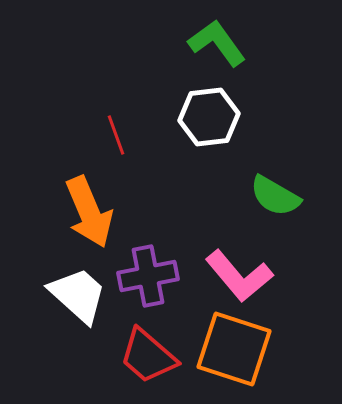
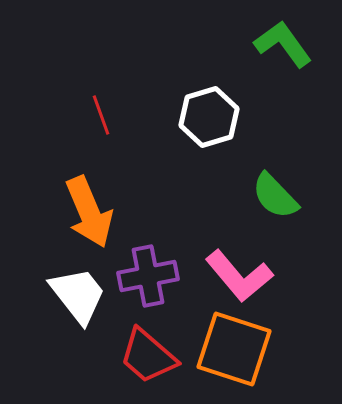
green L-shape: moved 66 px right, 1 px down
white hexagon: rotated 10 degrees counterclockwise
red line: moved 15 px left, 20 px up
green semicircle: rotated 16 degrees clockwise
white trapezoid: rotated 10 degrees clockwise
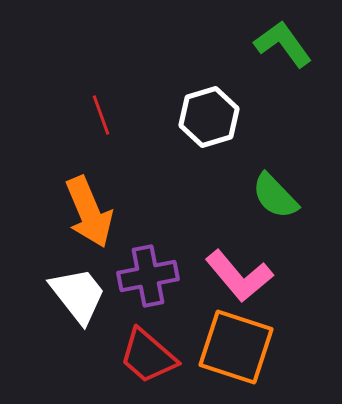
orange square: moved 2 px right, 2 px up
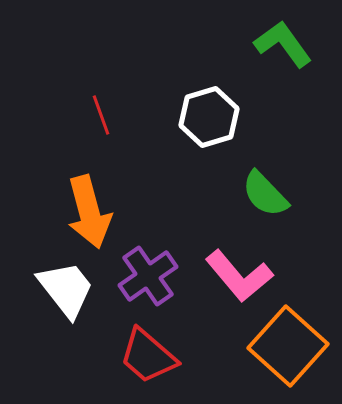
green semicircle: moved 10 px left, 2 px up
orange arrow: rotated 8 degrees clockwise
purple cross: rotated 24 degrees counterclockwise
white trapezoid: moved 12 px left, 6 px up
orange square: moved 52 px right, 1 px up; rotated 24 degrees clockwise
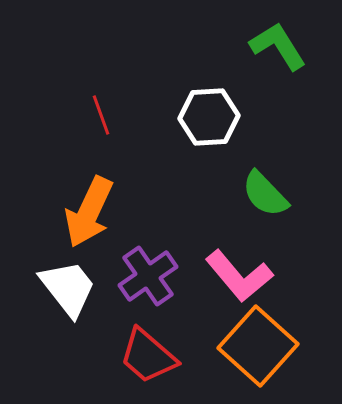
green L-shape: moved 5 px left, 2 px down; rotated 4 degrees clockwise
white hexagon: rotated 14 degrees clockwise
orange arrow: rotated 40 degrees clockwise
white trapezoid: moved 2 px right, 1 px up
orange square: moved 30 px left
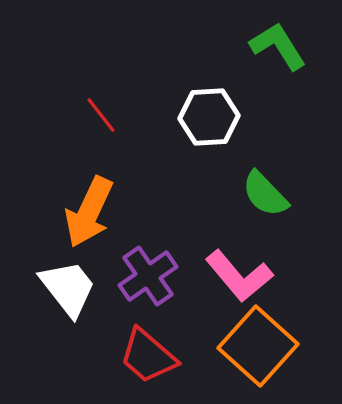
red line: rotated 18 degrees counterclockwise
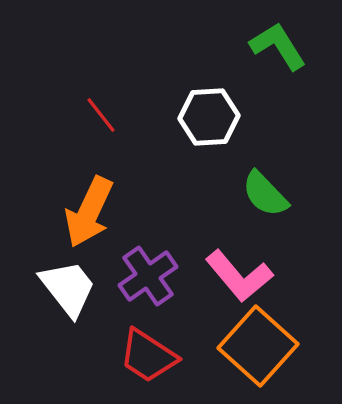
red trapezoid: rotated 8 degrees counterclockwise
